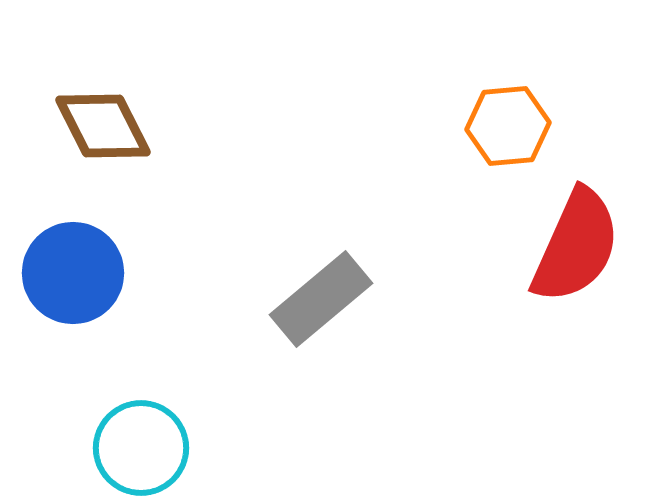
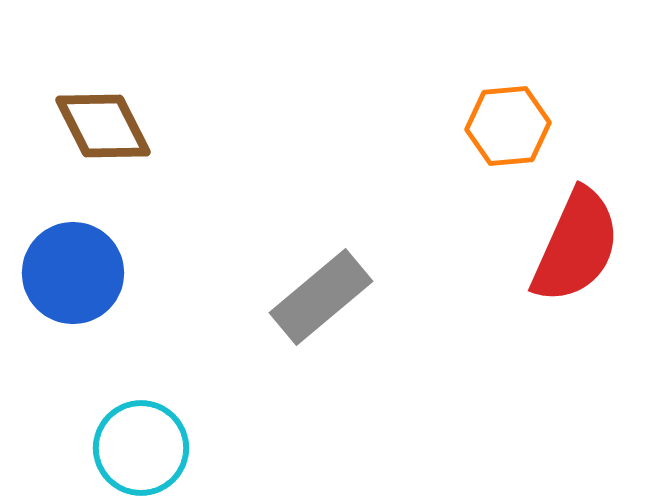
gray rectangle: moved 2 px up
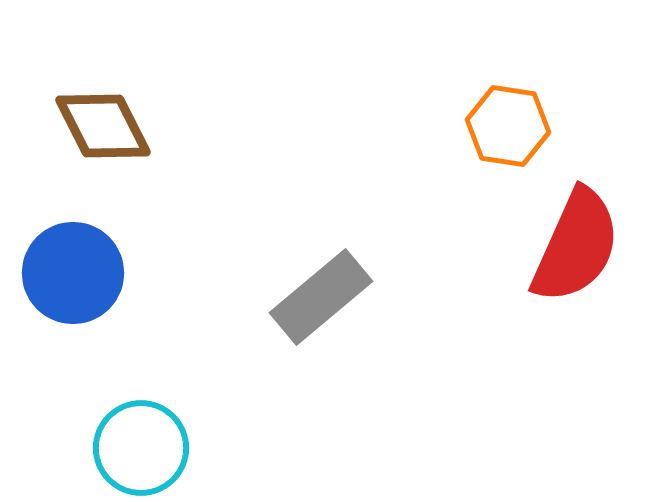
orange hexagon: rotated 14 degrees clockwise
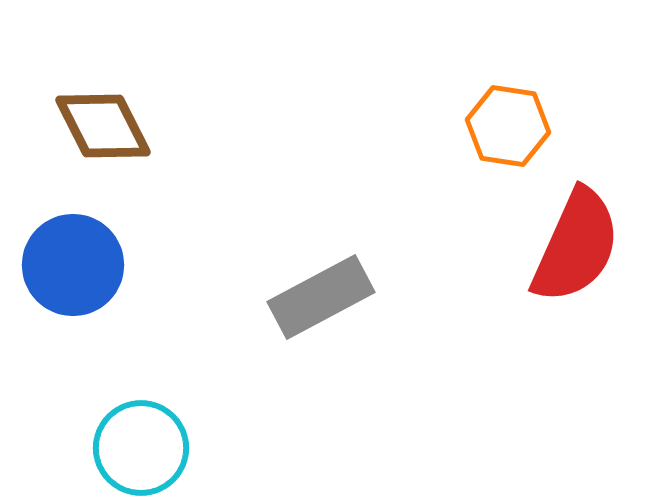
blue circle: moved 8 px up
gray rectangle: rotated 12 degrees clockwise
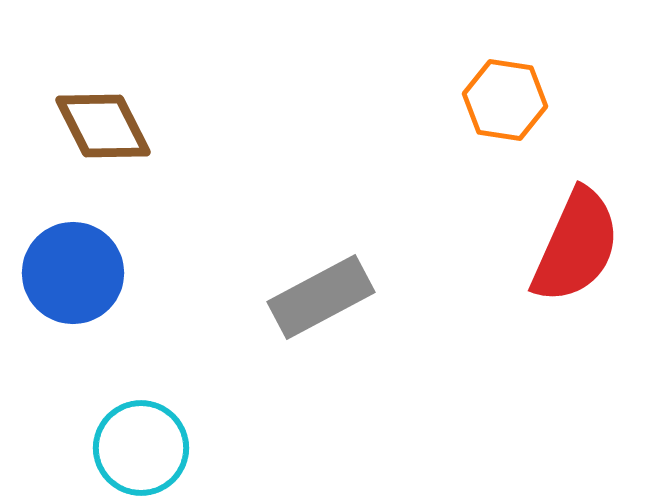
orange hexagon: moved 3 px left, 26 px up
blue circle: moved 8 px down
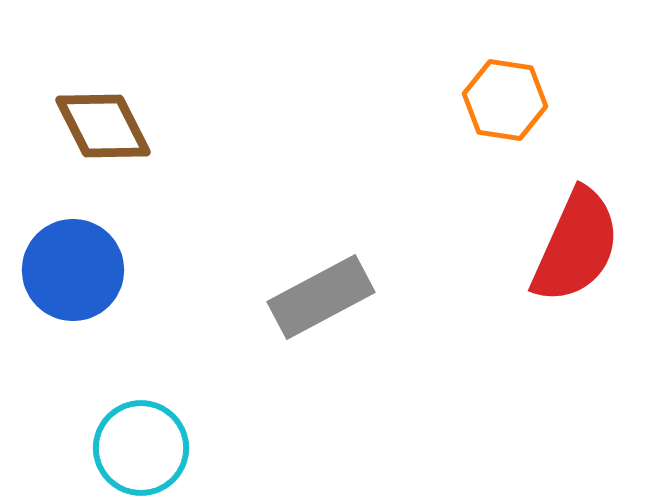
blue circle: moved 3 px up
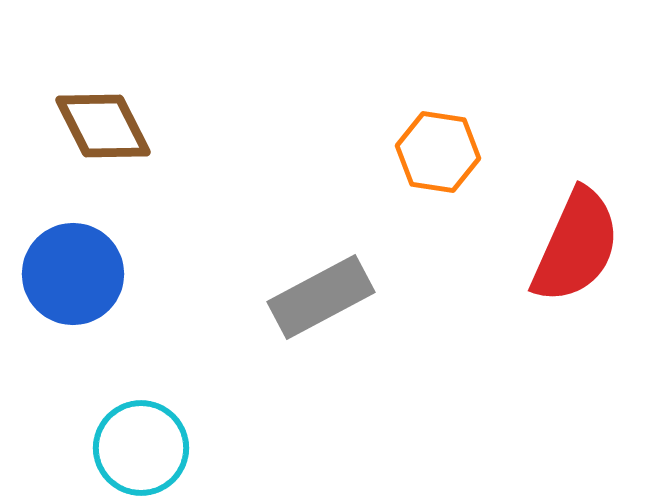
orange hexagon: moved 67 px left, 52 px down
blue circle: moved 4 px down
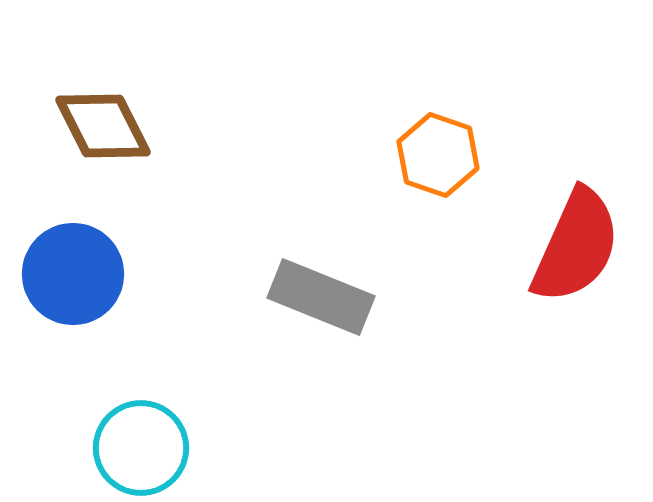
orange hexagon: moved 3 px down; rotated 10 degrees clockwise
gray rectangle: rotated 50 degrees clockwise
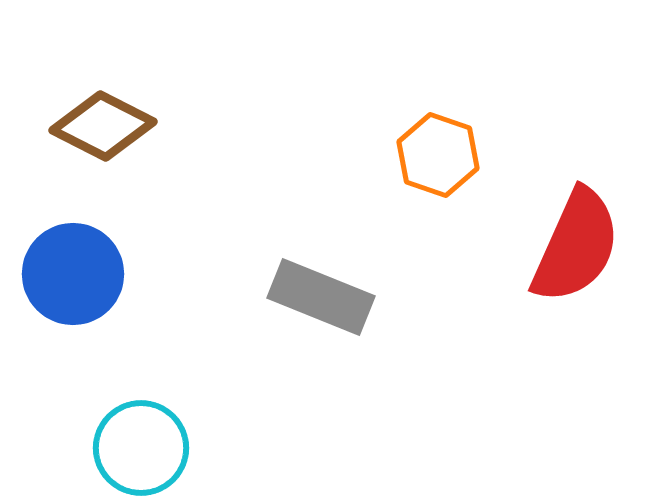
brown diamond: rotated 36 degrees counterclockwise
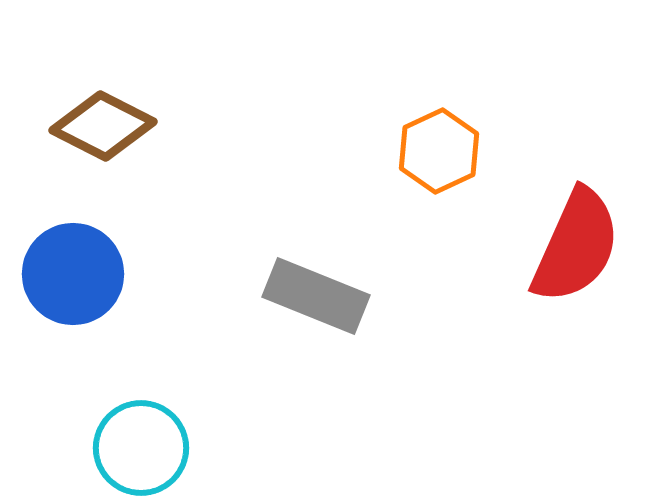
orange hexagon: moved 1 px right, 4 px up; rotated 16 degrees clockwise
gray rectangle: moved 5 px left, 1 px up
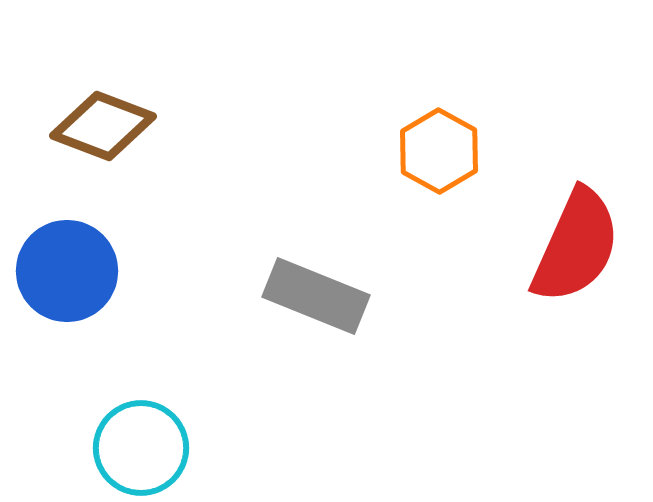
brown diamond: rotated 6 degrees counterclockwise
orange hexagon: rotated 6 degrees counterclockwise
blue circle: moved 6 px left, 3 px up
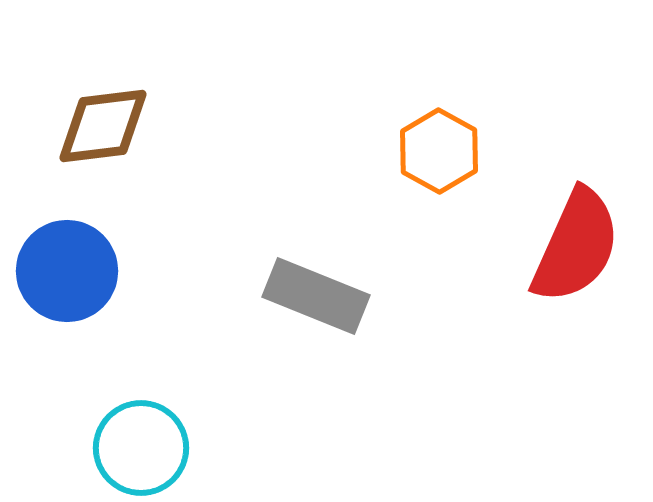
brown diamond: rotated 28 degrees counterclockwise
